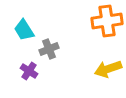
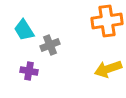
gray cross: moved 1 px right, 4 px up
purple cross: rotated 24 degrees counterclockwise
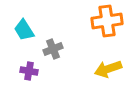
gray cross: moved 3 px right, 4 px down
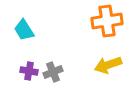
gray cross: moved 23 px down
yellow arrow: moved 4 px up
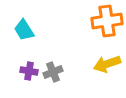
yellow arrow: moved 1 px left, 1 px up
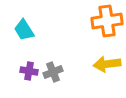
yellow arrow: rotated 12 degrees clockwise
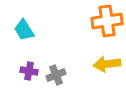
gray cross: moved 3 px right, 3 px down
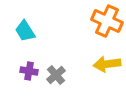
orange cross: rotated 32 degrees clockwise
cyan trapezoid: moved 1 px right, 1 px down
gray cross: rotated 18 degrees counterclockwise
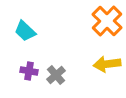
orange cross: rotated 20 degrees clockwise
cyan trapezoid: rotated 15 degrees counterclockwise
